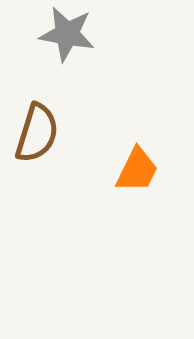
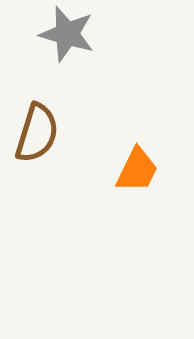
gray star: rotated 6 degrees clockwise
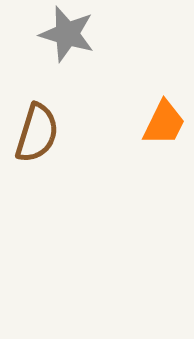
orange trapezoid: moved 27 px right, 47 px up
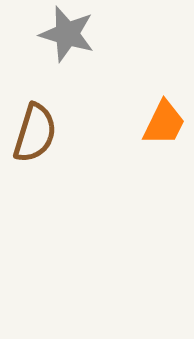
brown semicircle: moved 2 px left
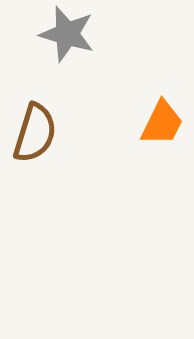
orange trapezoid: moved 2 px left
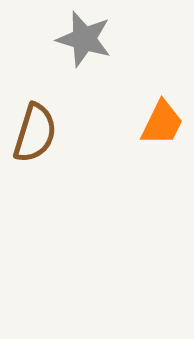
gray star: moved 17 px right, 5 px down
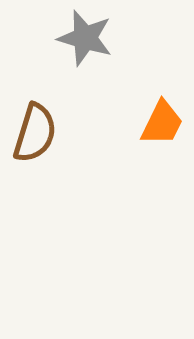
gray star: moved 1 px right, 1 px up
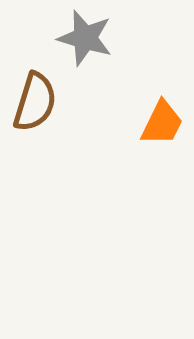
brown semicircle: moved 31 px up
